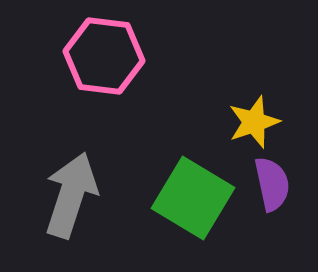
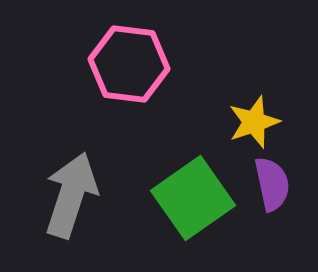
pink hexagon: moved 25 px right, 8 px down
green square: rotated 24 degrees clockwise
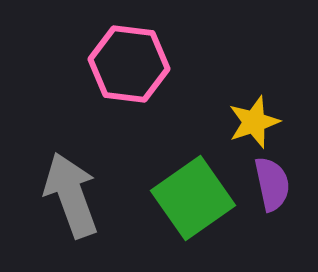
gray arrow: rotated 38 degrees counterclockwise
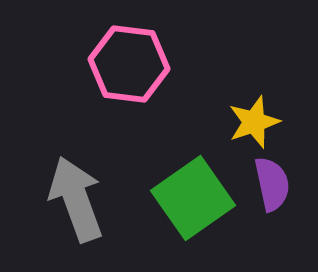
gray arrow: moved 5 px right, 4 px down
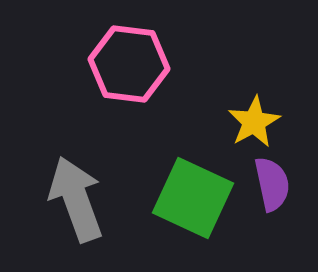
yellow star: rotated 10 degrees counterclockwise
green square: rotated 30 degrees counterclockwise
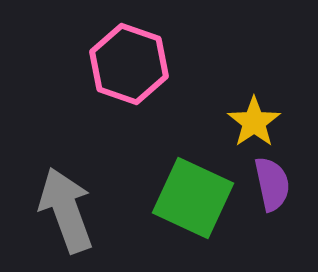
pink hexagon: rotated 12 degrees clockwise
yellow star: rotated 6 degrees counterclockwise
gray arrow: moved 10 px left, 11 px down
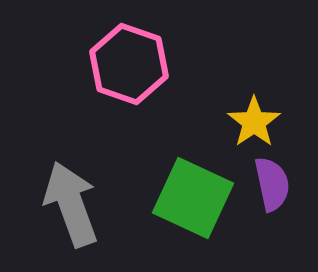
gray arrow: moved 5 px right, 6 px up
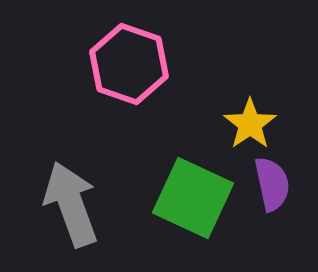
yellow star: moved 4 px left, 2 px down
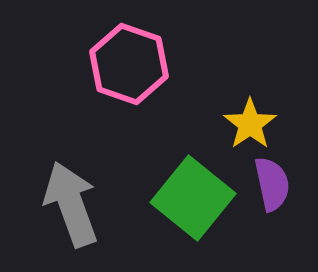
green square: rotated 14 degrees clockwise
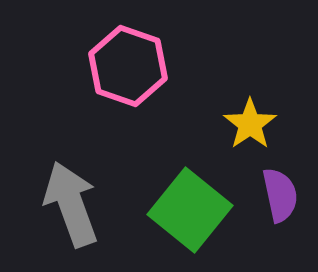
pink hexagon: moved 1 px left, 2 px down
purple semicircle: moved 8 px right, 11 px down
green square: moved 3 px left, 12 px down
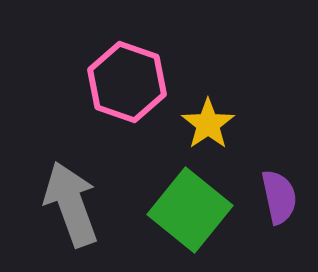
pink hexagon: moved 1 px left, 16 px down
yellow star: moved 42 px left
purple semicircle: moved 1 px left, 2 px down
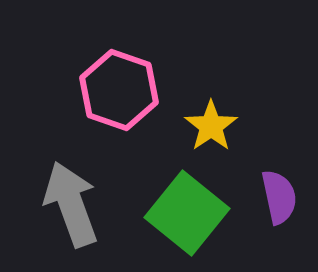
pink hexagon: moved 8 px left, 8 px down
yellow star: moved 3 px right, 2 px down
green square: moved 3 px left, 3 px down
